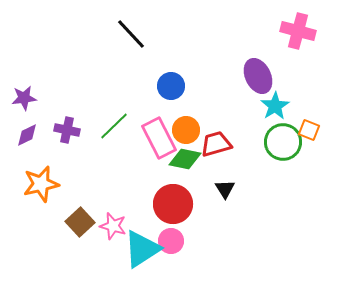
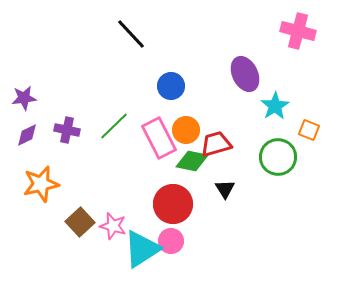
purple ellipse: moved 13 px left, 2 px up
green circle: moved 5 px left, 15 px down
green diamond: moved 7 px right, 2 px down
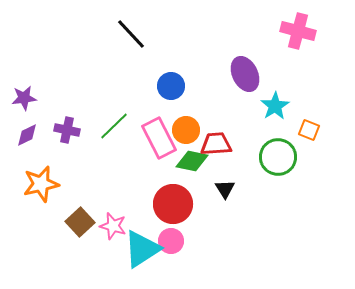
red trapezoid: rotated 12 degrees clockwise
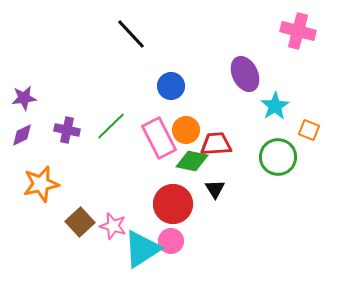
green line: moved 3 px left
purple diamond: moved 5 px left
black triangle: moved 10 px left
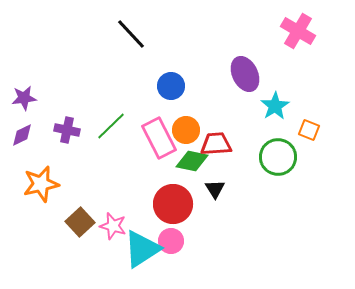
pink cross: rotated 16 degrees clockwise
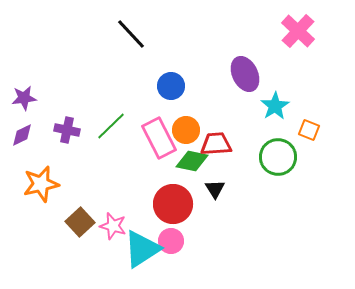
pink cross: rotated 12 degrees clockwise
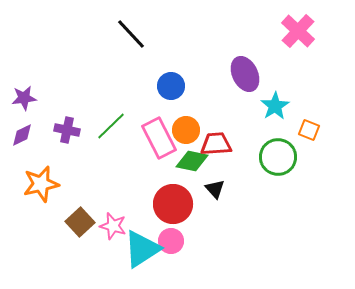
black triangle: rotated 10 degrees counterclockwise
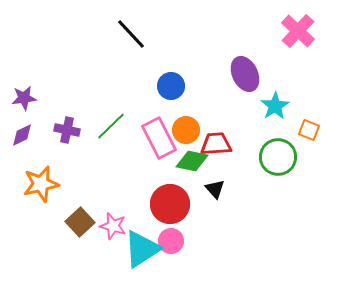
red circle: moved 3 px left
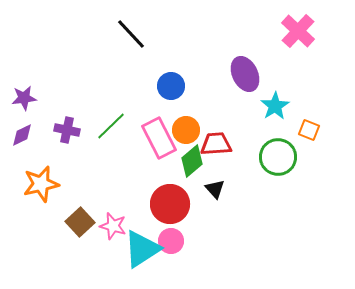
green diamond: rotated 52 degrees counterclockwise
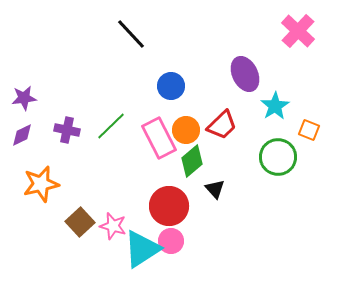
red trapezoid: moved 6 px right, 19 px up; rotated 140 degrees clockwise
red circle: moved 1 px left, 2 px down
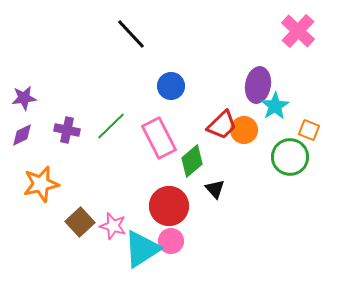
purple ellipse: moved 13 px right, 11 px down; rotated 36 degrees clockwise
orange circle: moved 58 px right
green circle: moved 12 px right
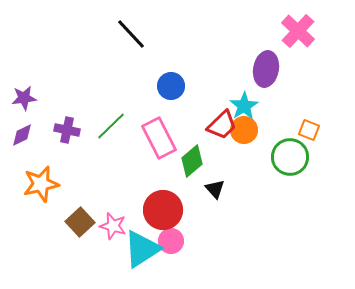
purple ellipse: moved 8 px right, 16 px up
cyan star: moved 31 px left
red circle: moved 6 px left, 4 px down
